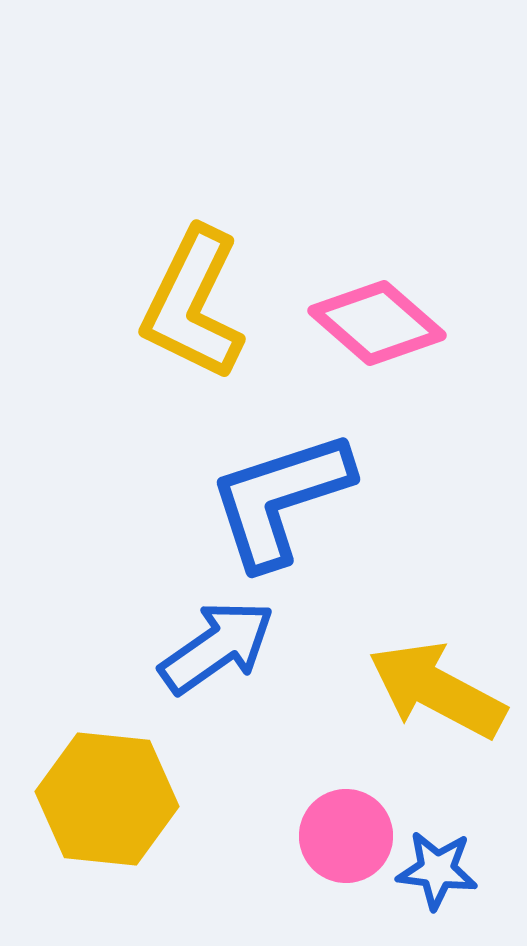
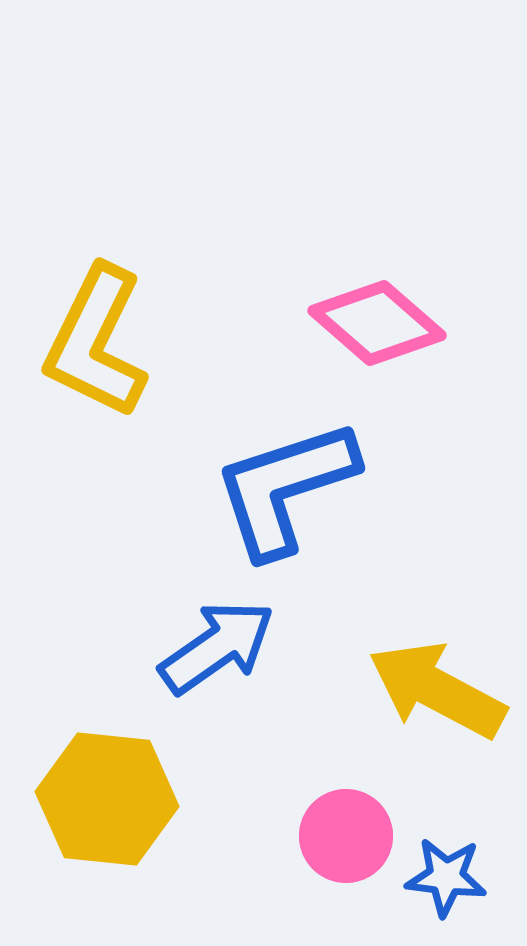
yellow L-shape: moved 97 px left, 38 px down
blue L-shape: moved 5 px right, 11 px up
blue star: moved 9 px right, 7 px down
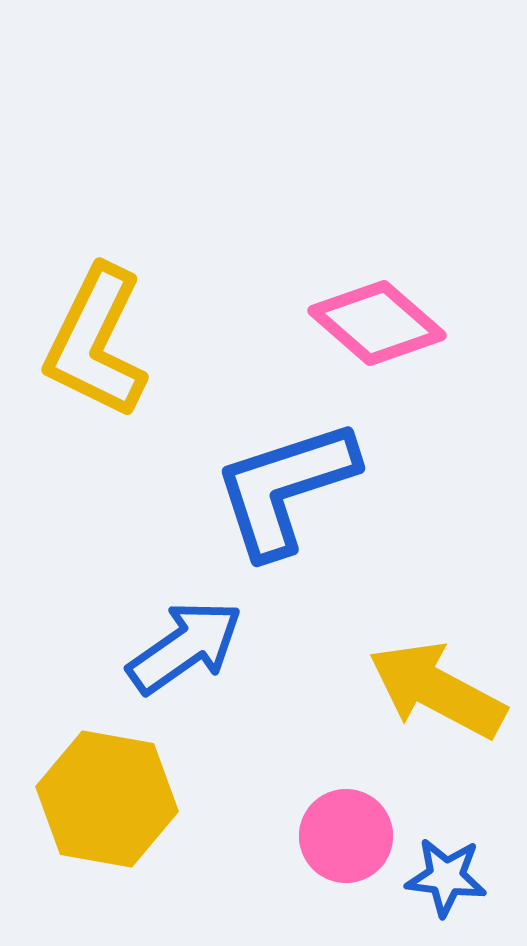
blue arrow: moved 32 px left
yellow hexagon: rotated 4 degrees clockwise
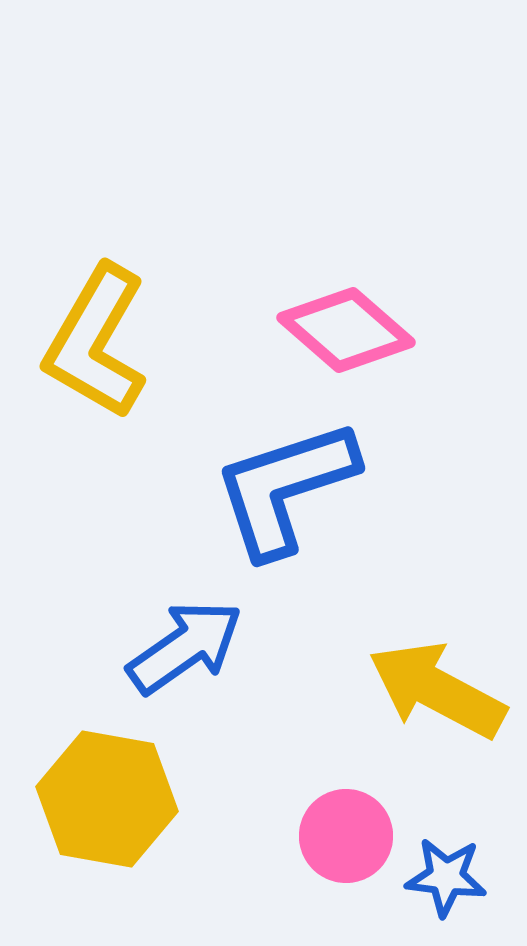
pink diamond: moved 31 px left, 7 px down
yellow L-shape: rotated 4 degrees clockwise
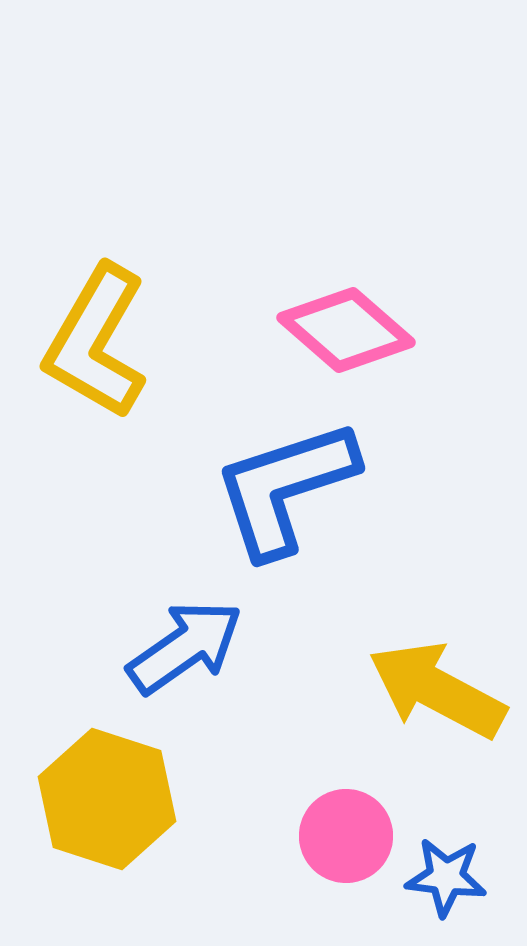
yellow hexagon: rotated 8 degrees clockwise
